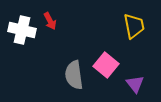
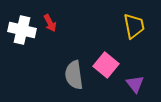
red arrow: moved 2 px down
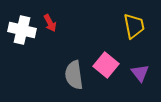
purple triangle: moved 5 px right, 11 px up
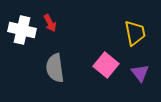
yellow trapezoid: moved 1 px right, 7 px down
gray semicircle: moved 19 px left, 7 px up
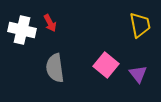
yellow trapezoid: moved 5 px right, 8 px up
purple triangle: moved 2 px left, 1 px down
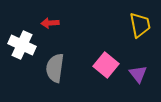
red arrow: rotated 114 degrees clockwise
white cross: moved 15 px down; rotated 12 degrees clockwise
gray semicircle: rotated 16 degrees clockwise
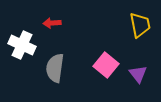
red arrow: moved 2 px right
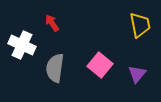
red arrow: rotated 60 degrees clockwise
pink square: moved 6 px left
purple triangle: moved 1 px left; rotated 18 degrees clockwise
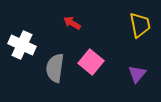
red arrow: moved 20 px right; rotated 24 degrees counterclockwise
pink square: moved 9 px left, 3 px up
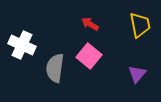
red arrow: moved 18 px right, 1 px down
pink square: moved 2 px left, 6 px up
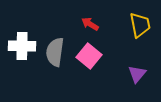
white cross: moved 1 px down; rotated 24 degrees counterclockwise
gray semicircle: moved 16 px up
